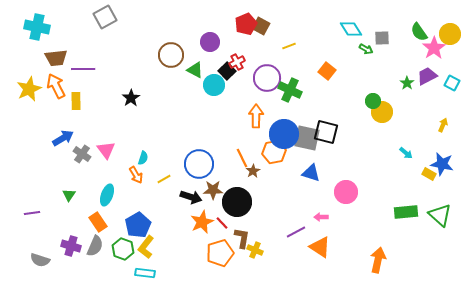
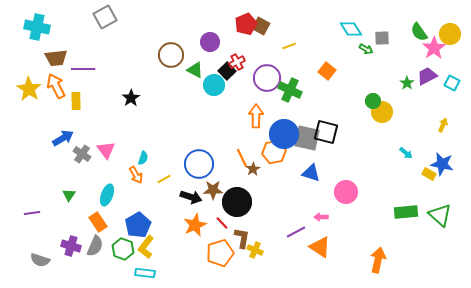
yellow star at (29, 89): rotated 15 degrees counterclockwise
brown star at (253, 171): moved 2 px up
orange star at (202, 222): moved 7 px left, 3 px down
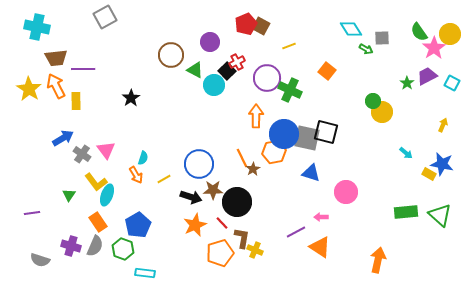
yellow L-shape at (146, 247): moved 50 px left, 65 px up; rotated 75 degrees counterclockwise
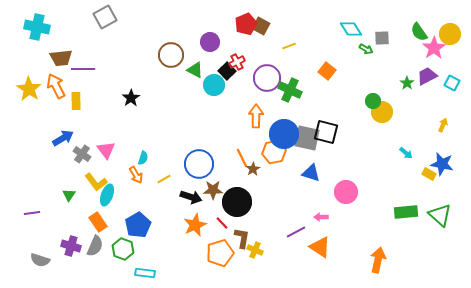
brown trapezoid at (56, 58): moved 5 px right
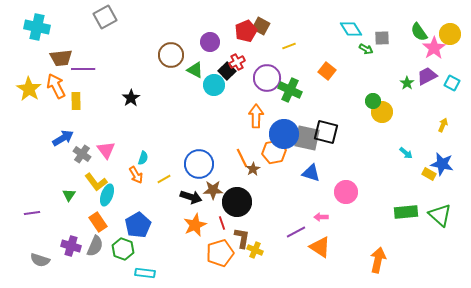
red pentagon at (246, 24): moved 7 px down
red line at (222, 223): rotated 24 degrees clockwise
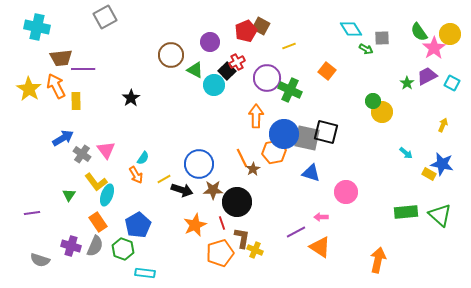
cyan semicircle at (143, 158): rotated 16 degrees clockwise
black arrow at (191, 197): moved 9 px left, 7 px up
